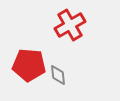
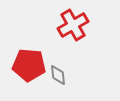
red cross: moved 3 px right
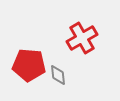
red cross: moved 9 px right, 13 px down
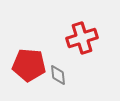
red cross: rotated 12 degrees clockwise
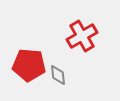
red cross: moved 2 px up; rotated 12 degrees counterclockwise
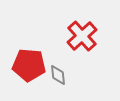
red cross: rotated 12 degrees counterclockwise
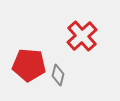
gray diamond: rotated 20 degrees clockwise
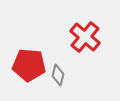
red cross: moved 3 px right, 1 px down; rotated 8 degrees counterclockwise
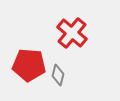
red cross: moved 13 px left, 4 px up
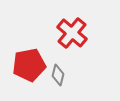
red pentagon: rotated 16 degrees counterclockwise
